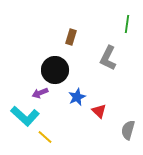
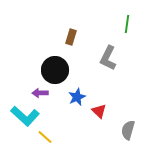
purple arrow: rotated 21 degrees clockwise
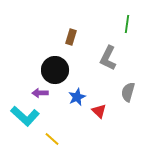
gray semicircle: moved 38 px up
yellow line: moved 7 px right, 2 px down
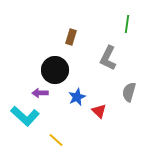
gray semicircle: moved 1 px right
yellow line: moved 4 px right, 1 px down
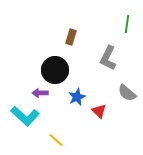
gray semicircle: moved 2 px left, 1 px down; rotated 66 degrees counterclockwise
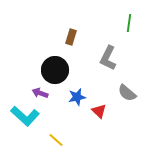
green line: moved 2 px right, 1 px up
purple arrow: rotated 21 degrees clockwise
blue star: rotated 12 degrees clockwise
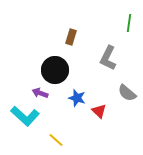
blue star: moved 1 px down; rotated 30 degrees clockwise
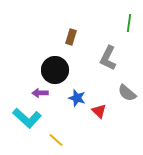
purple arrow: rotated 21 degrees counterclockwise
cyan L-shape: moved 2 px right, 2 px down
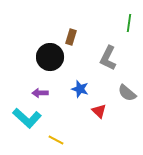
black circle: moved 5 px left, 13 px up
blue star: moved 3 px right, 9 px up
yellow line: rotated 14 degrees counterclockwise
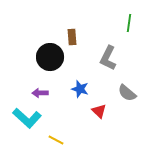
brown rectangle: moved 1 px right; rotated 21 degrees counterclockwise
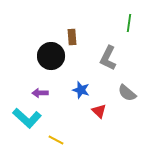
black circle: moved 1 px right, 1 px up
blue star: moved 1 px right, 1 px down
